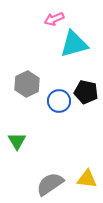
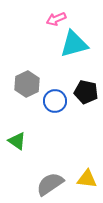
pink arrow: moved 2 px right
blue circle: moved 4 px left
green triangle: rotated 24 degrees counterclockwise
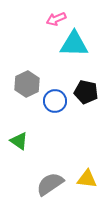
cyan triangle: rotated 16 degrees clockwise
green triangle: moved 2 px right
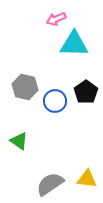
gray hexagon: moved 2 px left, 3 px down; rotated 20 degrees counterclockwise
black pentagon: rotated 25 degrees clockwise
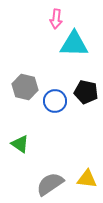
pink arrow: rotated 60 degrees counterclockwise
black pentagon: rotated 25 degrees counterclockwise
green triangle: moved 1 px right, 3 px down
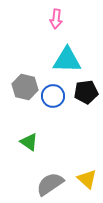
cyan triangle: moved 7 px left, 16 px down
black pentagon: rotated 20 degrees counterclockwise
blue circle: moved 2 px left, 5 px up
green triangle: moved 9 px right, 2 px up
yellow triangle: rotated 35 degrees clockwise
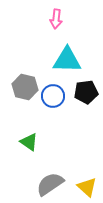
yellow triangle: moved 8 px down
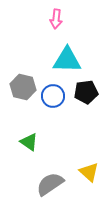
gray hexagon: moved 2 px left
yellow triangle: moved 2 px right, 15 px up
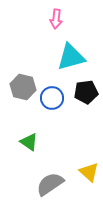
cyan triangle: moved 4 px right, 3 px up; rotated 16 degrees counterclockwise
blue circle: moved 1 px left, 2 px down
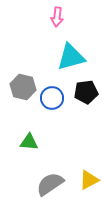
pink arrow: moved 1 px right, 2 px up
green triangle: rotated 30 degrees counterclockwise
yellow triangle: moved 8 px down; rotated 50 degrees clockwise
